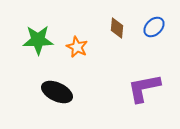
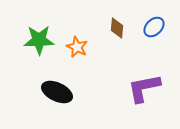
green star: moved 1 px right
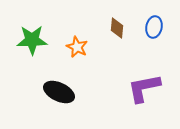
blue ellipse: rotated 35 degrees counterclockwise
green star: moved 7 px left
black ellipse: moved 2 px right
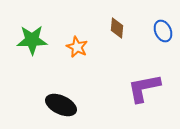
blue ellipse: moved 9 px right, 4 px down; rotated 35 degrees counterclockwise
black ellipse: moved 2 px right, 13 px down
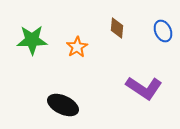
orange star: rotated 15 degrees clockwise
purple L-shape: rotated 135 degrees counterclockwise
black ellipse: moved 2 px right
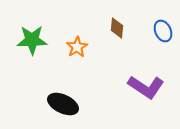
purple L-shape: moved 2 px right, 1 px up
black ellipse: moved 1 px up
